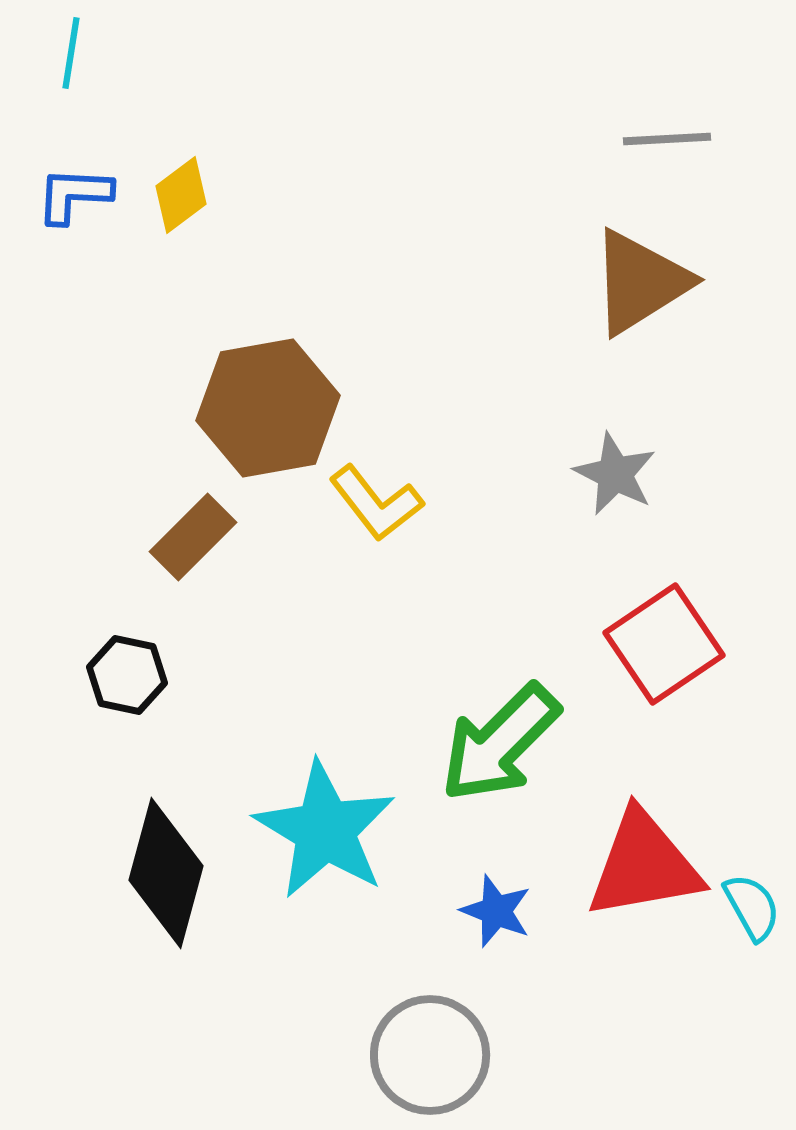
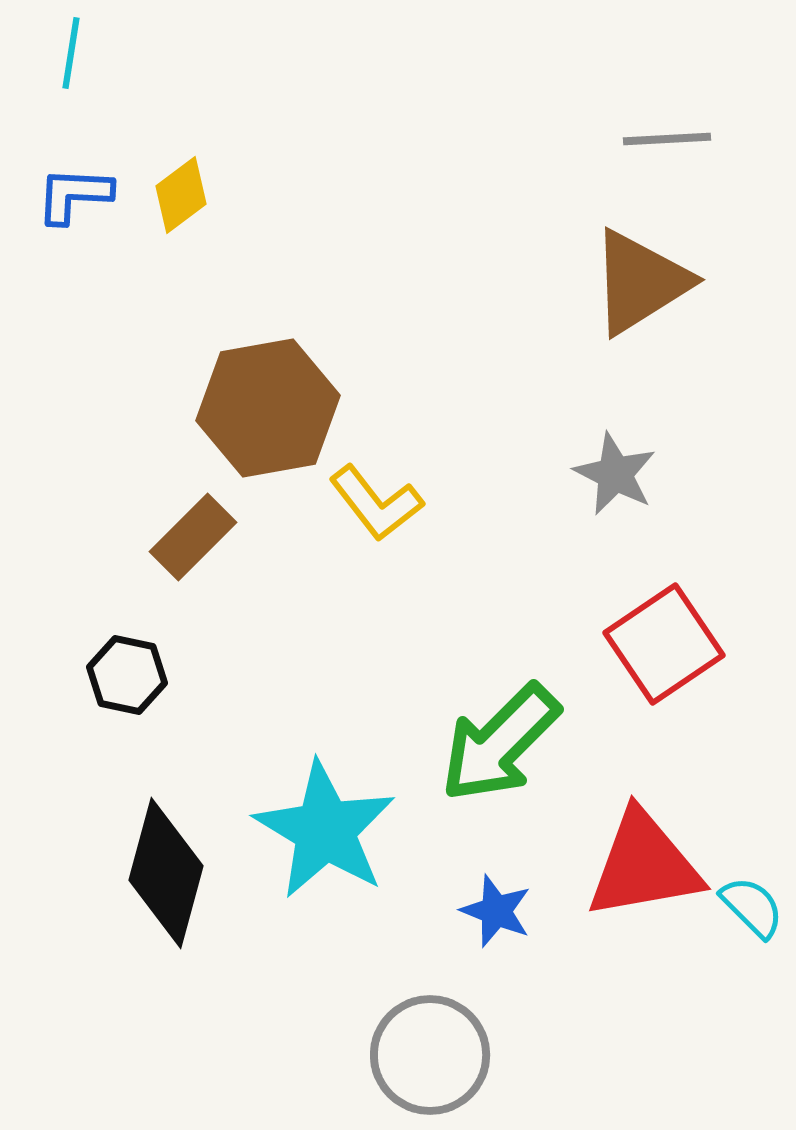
cyan semicircle: rotated 16 degrees counterclockwise
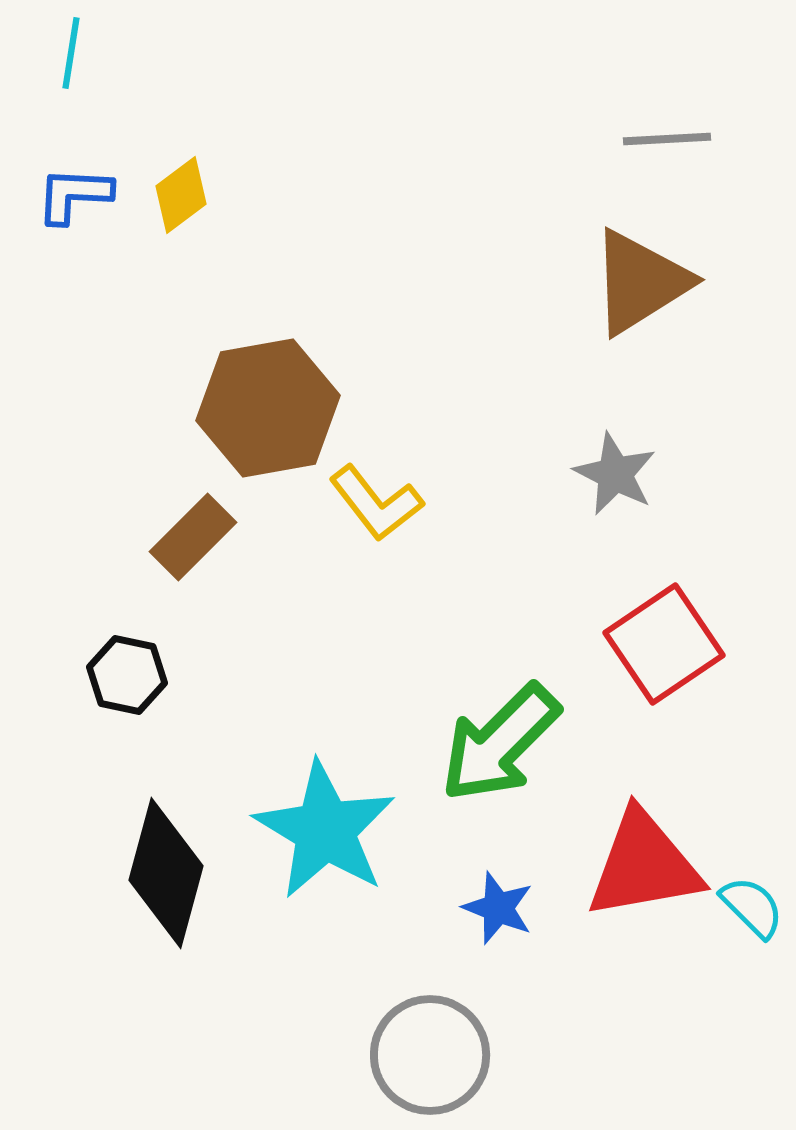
blue star: moved 2 px right, 3 px up
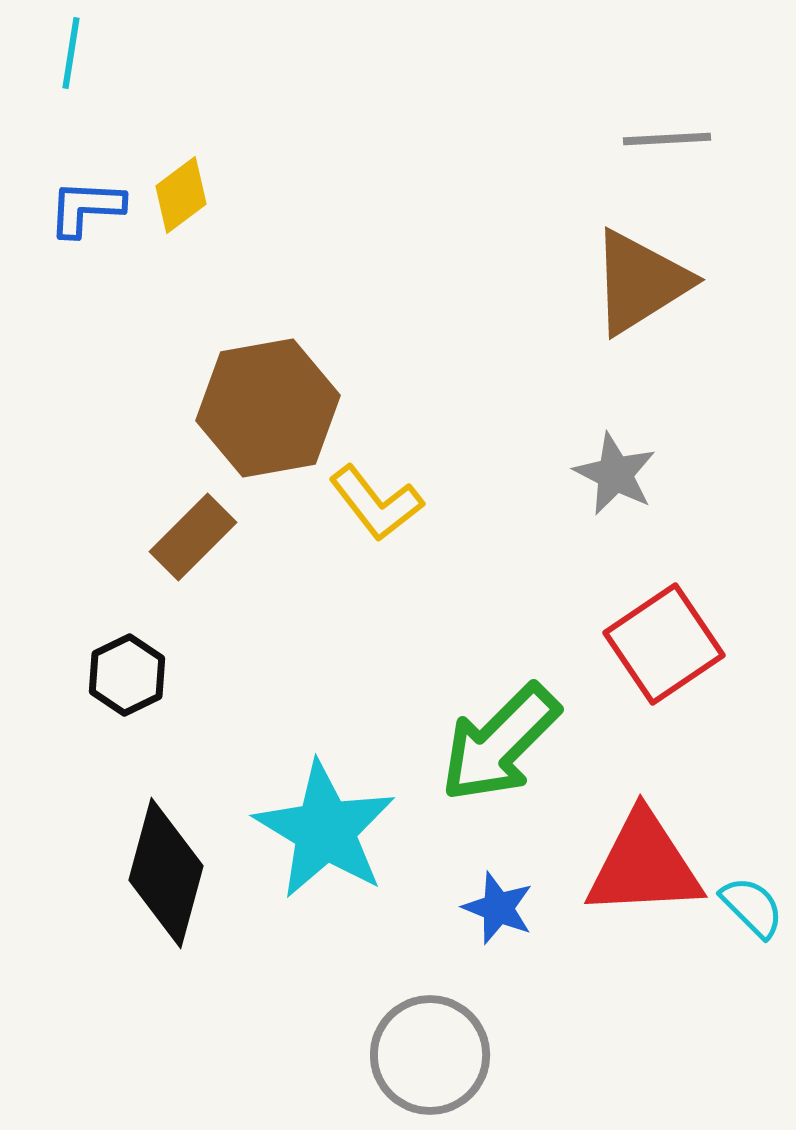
blue L-shape: moved 12 px right, 13 px down
black hexagon: rotated 22 degrees clockwise
red triangle: rotated 7 degrees clockwise
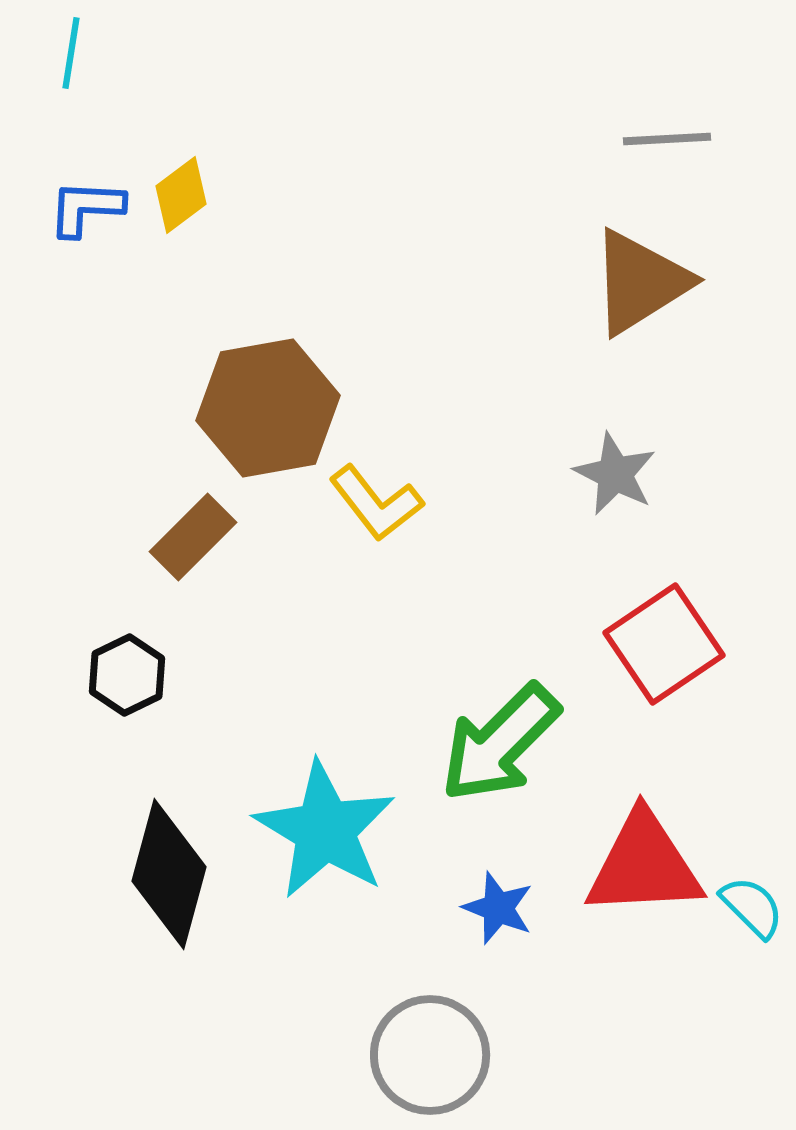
black diamond: moved 3 px right, 1 px down
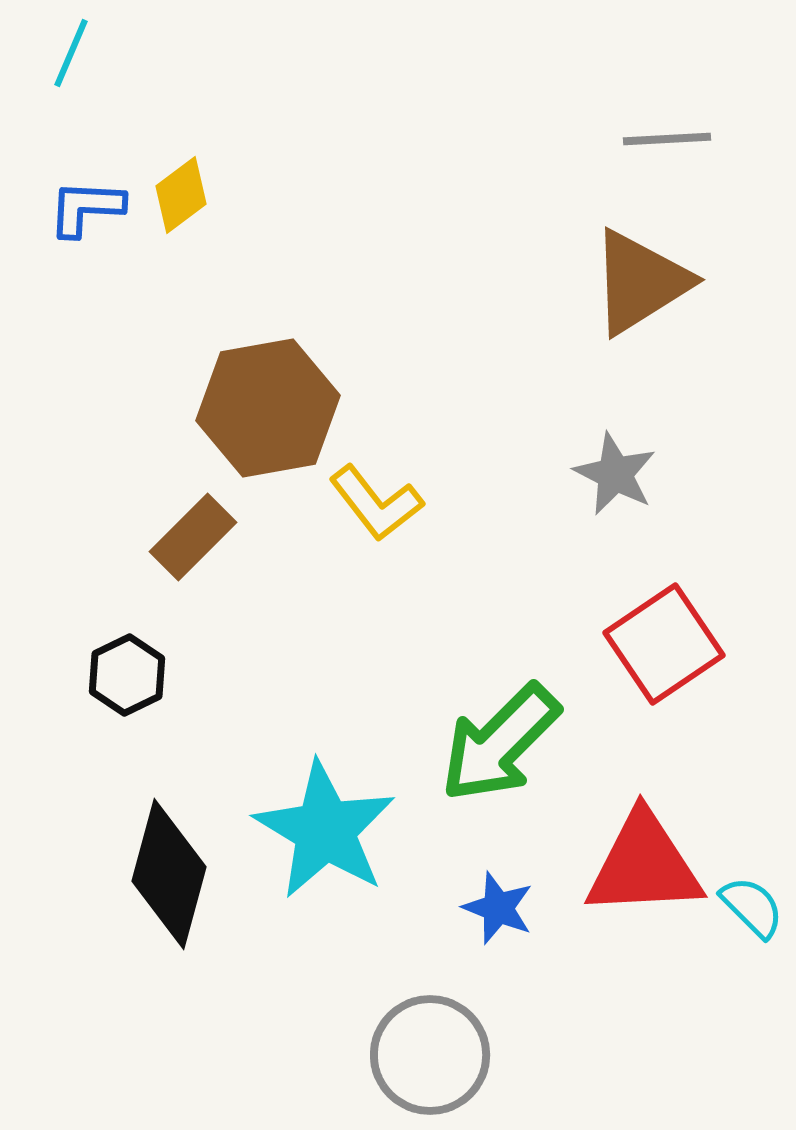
cyan line: rotated 14 degrees clockwise
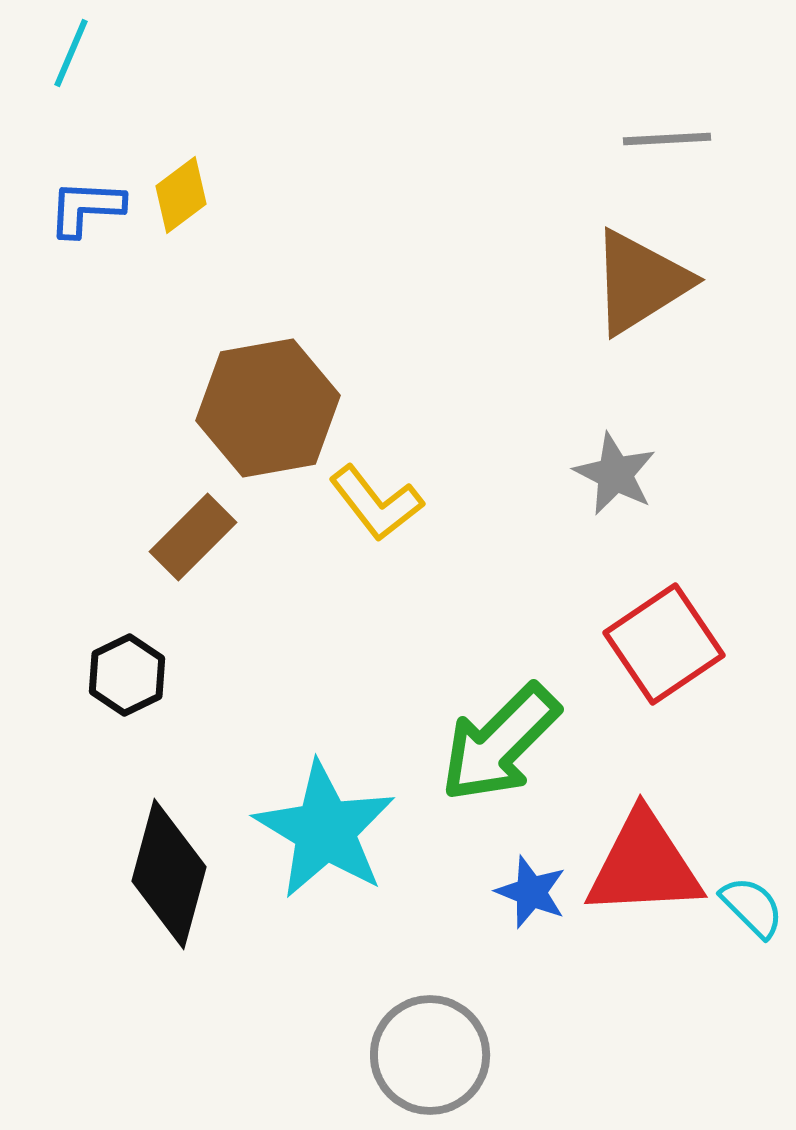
blue star: moved 33 px right, 16 px up
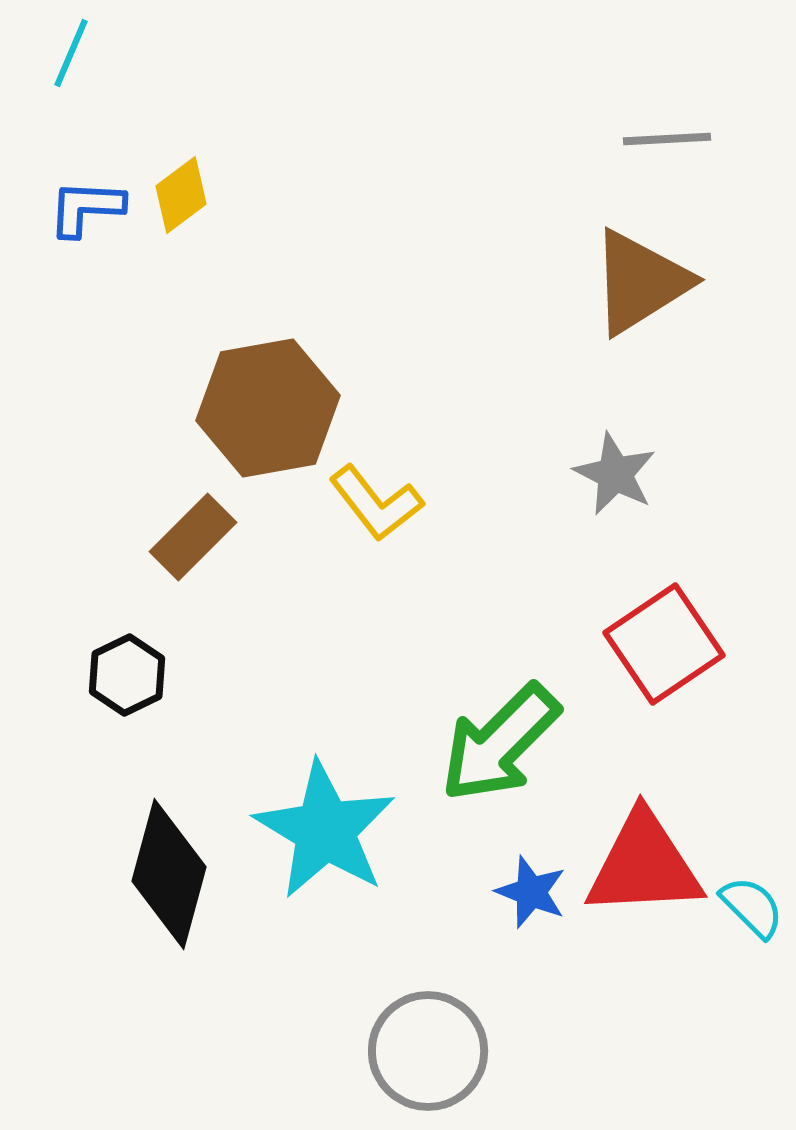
gray circle: moved 2 px left, 4 px up
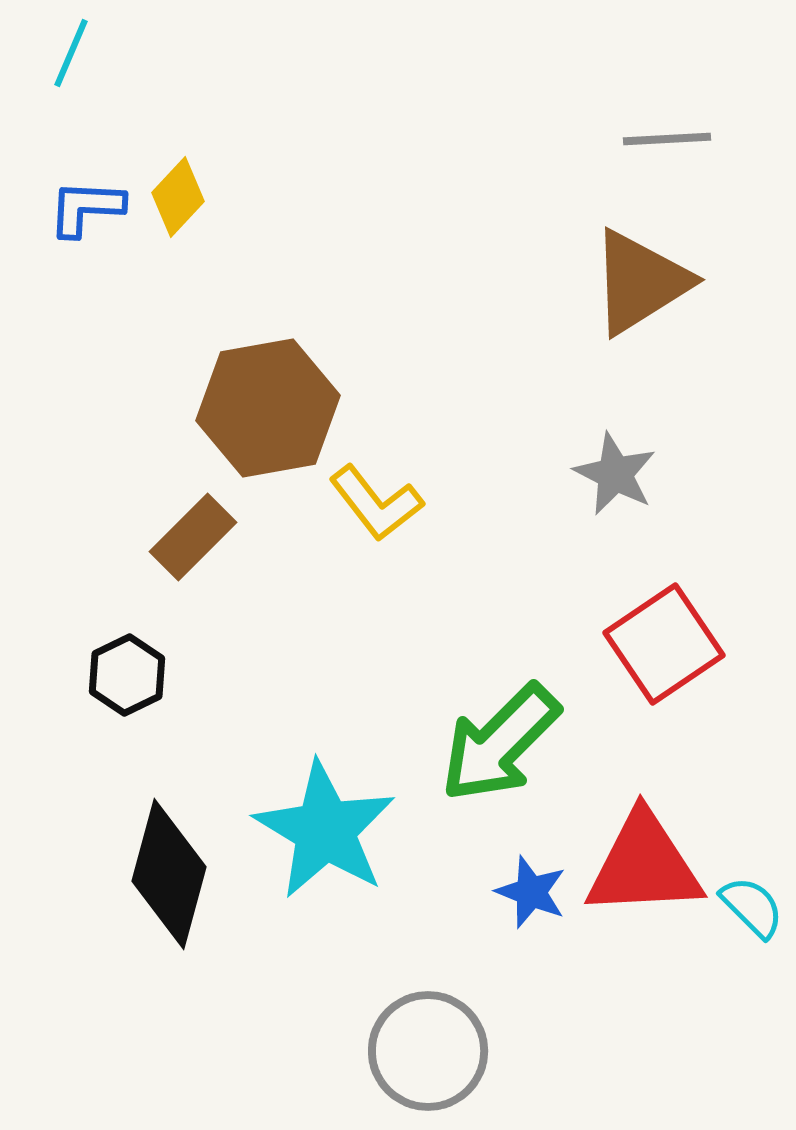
yellow diamond: moved 3 px left, 2 px down; rotated 10 degrees counterclockwise
